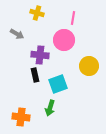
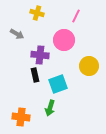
pink line: moved 3 px right, 2 px up; rotated 16 degrees clockwise
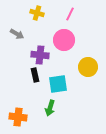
pink line: moved 6 px left, 2 px up
yellow circle: moved 1 px left, 1 px down
cyan square: rotated 12 degrees clockwise
orange cross: moved 3 px left
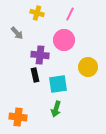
gray arrow: moved 1 px up; rotated 16 degrees clockwise
green arrow: moved 6 px right, 1 px down
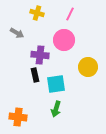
gray arrow: rotated 16 degrees counterclockwise
cyan square: moved 2 px left
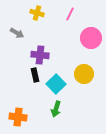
pink circle: moved 27 px right, 2 px up
yellow circle: moved 4 px left, 7 px down
cyan square: rotated 36 degrees counterclockwise
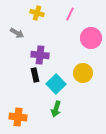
yellow circle: moved 1 px left, 1 px up
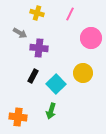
gray arrow: moved 3 px right
purple cross: moved 1 px left, 7 px up
black rectangle: moved 2 px left, 1 px down; rotated 40 degrees clockwise
green arrow: moved 5 px left, 2 px down
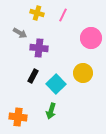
pink line: moved 7 px left, 1 px down
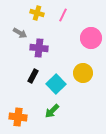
green arrow: moved 1 px right; rotated 28 degrees clockwise
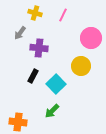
yellow cross: moved 2 px left
gray arrow: rotated 96 degrees clockwise
yellow circle: moved 2 px left, 7 px up
orange cross: moved 5 px down
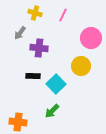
black rectangle: rotated 64 degrees clockwise
